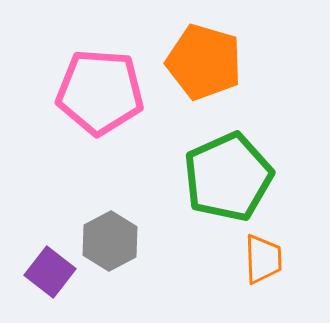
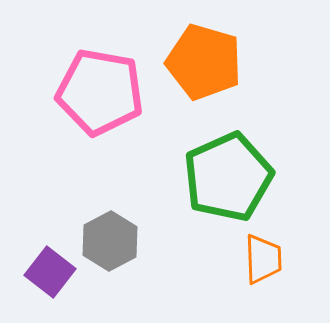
pink pentagon: rotated 6 degrees clockwise
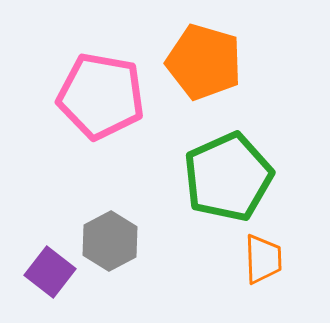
pink pentagon: moved 1 px right, 4 px down
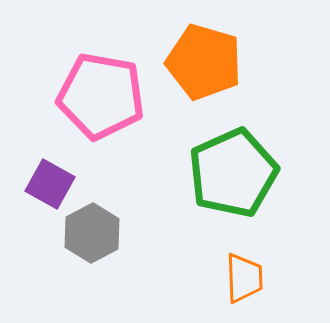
green pentagon: moved 5 px right, 4 px up
gray hexagon: moved 18 px left, 8 px up
orange trapezoid: moved 19 px left, 19 px down
purple square: moved 88 px up; rotated 9 degrees counterclockwise
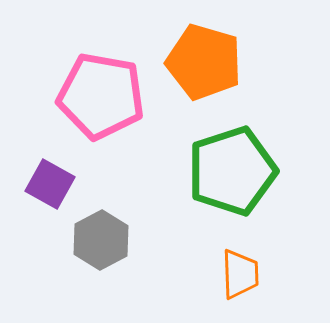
green pentagon: moved 1 px left, 2 px up; rotated 6 degrees clockwise
gray hexagon: moved 9 px right, 7 px down
orange trapezoid: moved 4 px left, 4 px up
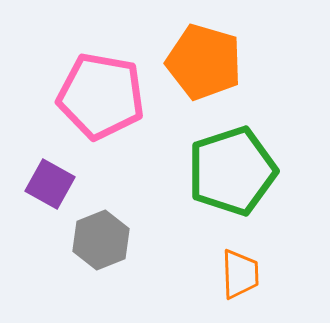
gray hexagon: rotated 6 degrees clockwise
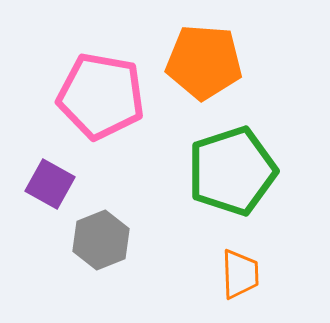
orange pentagon: rotated 12 degrees counterclockwise
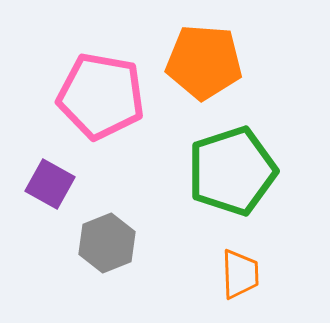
gray hexagon: moved 6 px right, 3 px down
